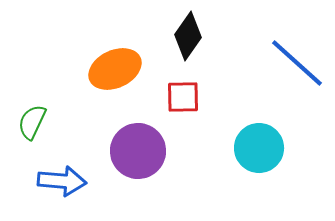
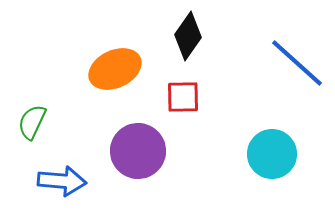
cyan circle: moved 13 px right, 6 px down
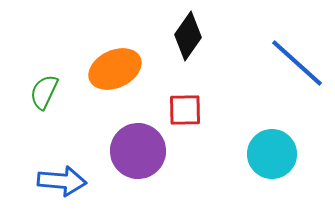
red square: moved 2 px right, 13 px down
green semicircle: moved 12 px right, 30 px up
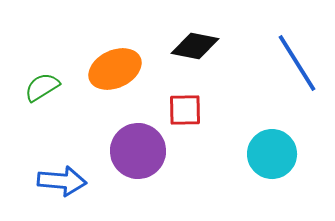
black diamond: moved 7 px right, 10 px down; rotated 66 degrees clockwise
blue line: rotated 16 degrees clockwise
green semicircle: moved 2 px left, 5 px up; rotated 33 degrees clockwise
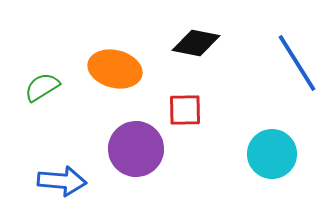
black diamond: moved 1 px right, 3 px up
orange ellipse: rotated 39 degrees clockwise
purple circle: moved 2 px left, 2 px up
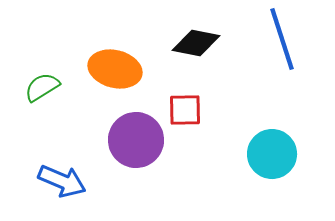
blue line: moved 15 px left, 24 px up; rotated 14 degrees clockwise
purple circle: moved 9 px up
blue arrow: rotated 18 degrees clockwise
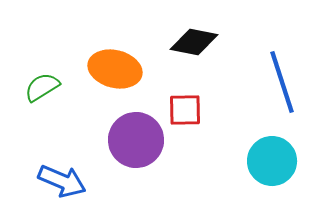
blue line: moved 43 px down
black diamond: moved 2 px left, 1 px up
cyan circle: moved 7 px down
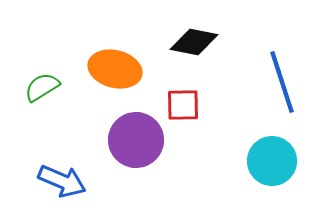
red square: moved 2 px left, 5 px up
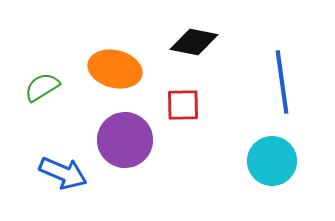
blue line: rotated 10 degrees clockwise
purple circle: moved 11 px left
blue arrow: moved 1 px right, 8 px up
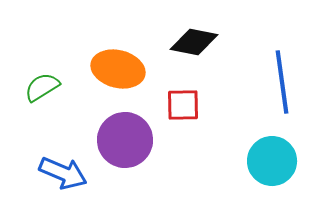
orange ellipse: moved 3 px right
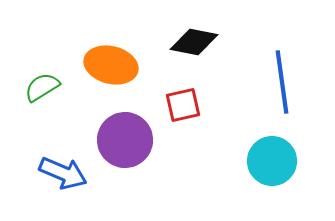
orange ellipse: moved 7 px left, 4 px up
red square: rotated 12 degrees counterclockwise
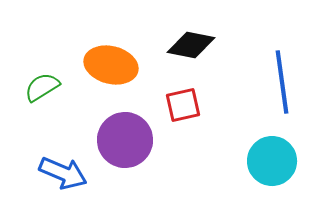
black diamond: moved 3 px left, 3 px down
